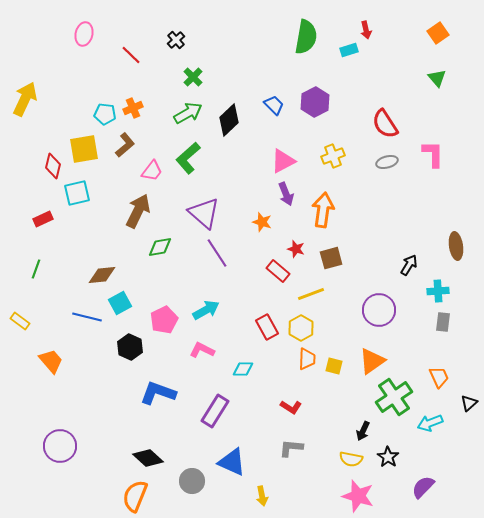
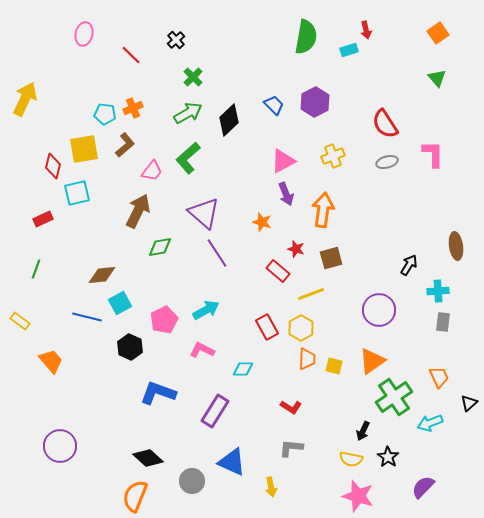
yellow arrow at (262, 496): moved 9 px right, 9 px up
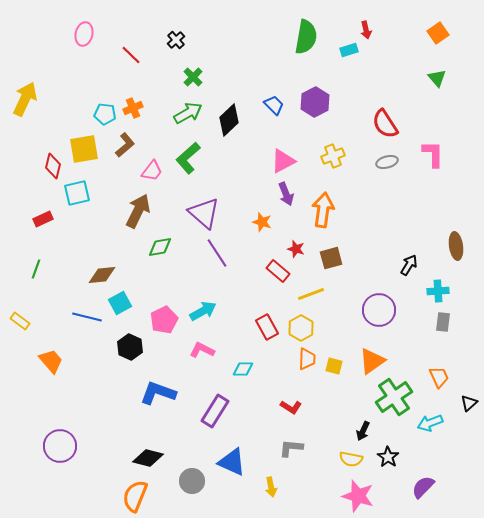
cyan arrow at (206, 310): moved 3 px left, 1 px down
black diamond at (148, 458): rotated 28 degrees counterclockwise
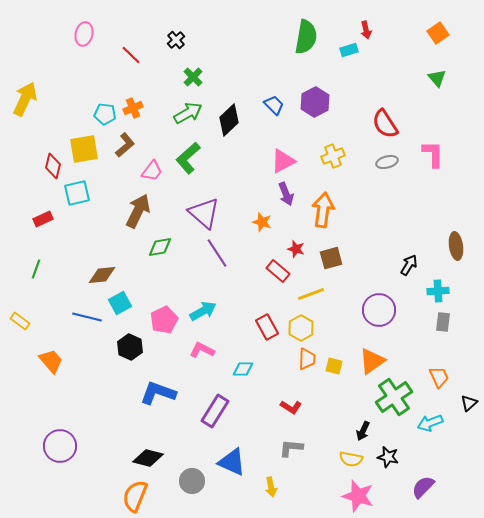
black star at (388, 457): rotated 20 degrees counterclockwise
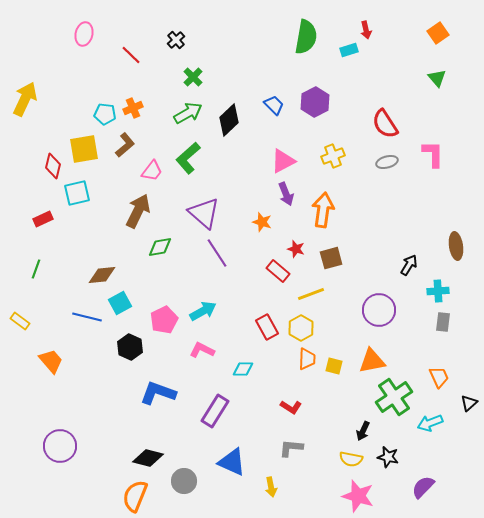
orange triangle at (372, 361): rotated 24 degrees clockwise
gray circle at (192, 481): moved 8 px left
